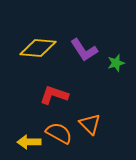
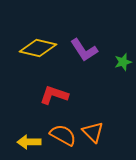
yellow diamond: rotated 9 degrees clockwise
green star: moved 7 px right, 1 px up
orange triangle: moved 3 px right, 8 px down
orange semicircle: moved 4 px right, 2 px down
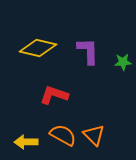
purple L-shape: moved 4 px right, 1 px down; rotated 148 degrees counterclockwise
green star: rotated 12 degrees clockwise
orange triangle: moved 1 px right, 3 px down
yellow arrow: moved 3 px left
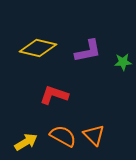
purple L-shape: rotated 80 degrees clockwise
orange semicircle: moved 1 px down
yellow arrow: rotated 150 degrees clockwise
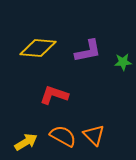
yellow diamond: rotated 9 degrees counterclockwise
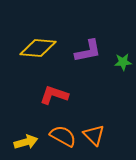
yellow arrow: rotated 15 degrees clockwise
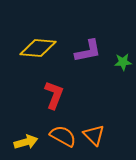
red L-shape: rotated 92 degrees clockwise
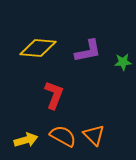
yellow arrow: moved 2 px up
